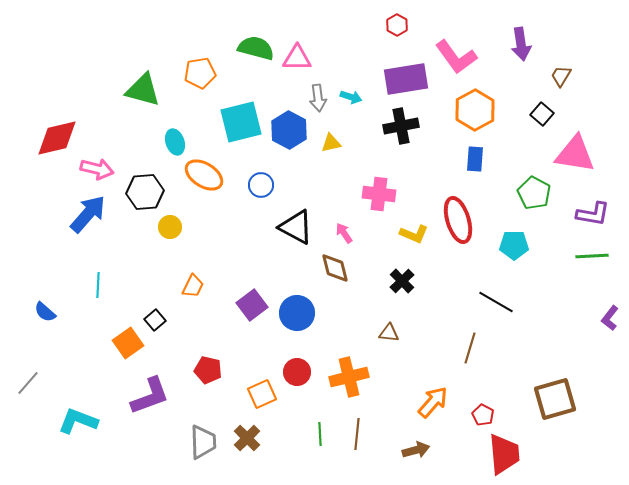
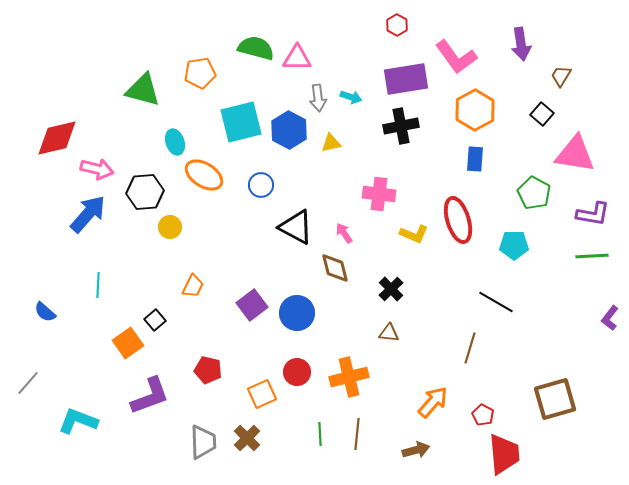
black cross at (402, 281): moved 11 px left, 8 px down
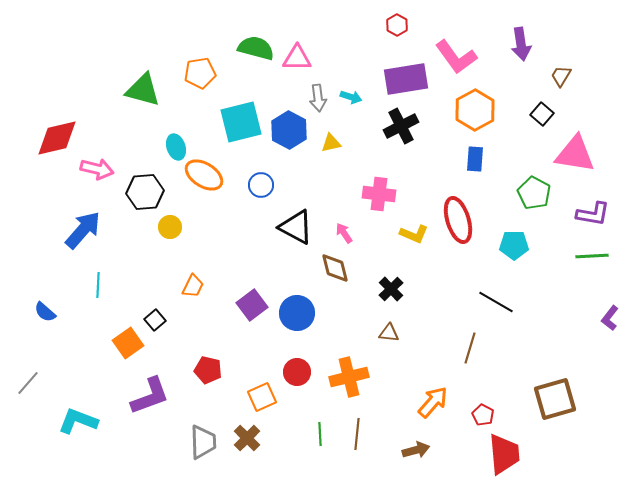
black cross at (401, 126): rotated 16 degrees counterclockwise
cyan ellipse at (175, 142): moved 1 px right, 5 px down
blue arrow at (88, 214): moved 5 px left, 16 px down
orange square at (262, 394): moved 3 px down
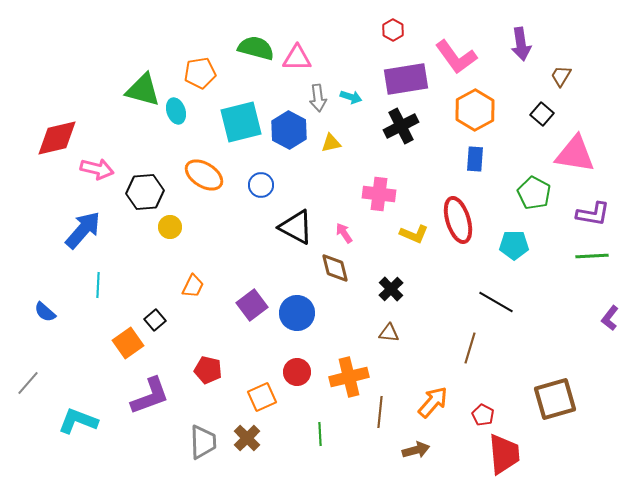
red hexagon at (397, 25): moved 4 px left, 5 px down
cyan ellipse at (176, 147): moved 36 px up
brown line at (357, 434): moved 23 px right, 22 px up
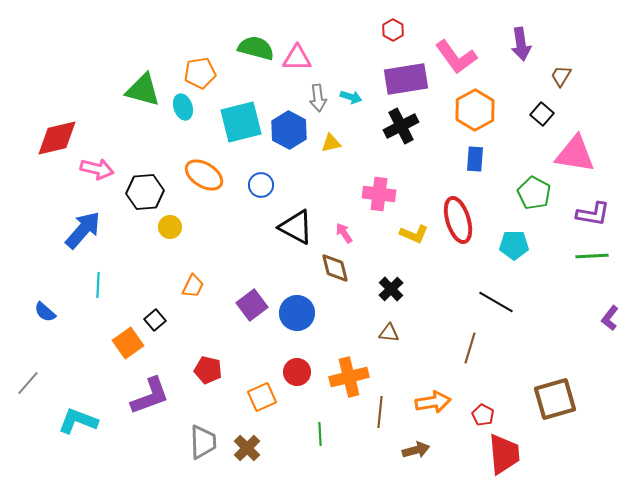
cyan ellipse at (176, 111): moved 7 px right, 4 px up
orange arrow at (433, 402): rotated 40 degrees clockwise
brown cross at (247, 438): moved 10 px down
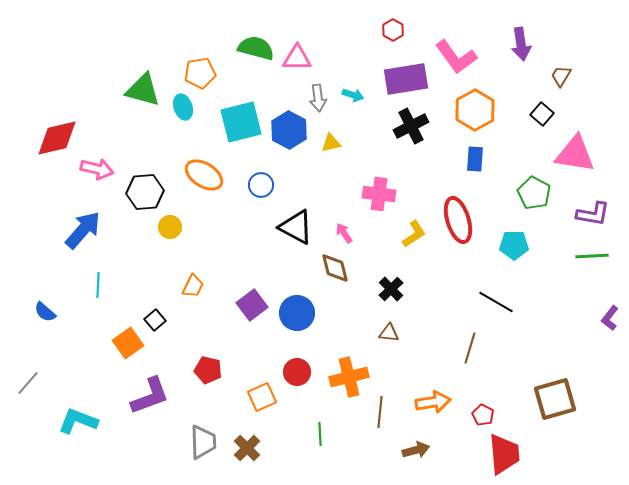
cyan arrow at (351, 97): moved 2 px right, 2 px up
black cross at (401, 126): moved 10 px right
yellow L-shape at (414, 234): rotated 56 degrees counterclockwise
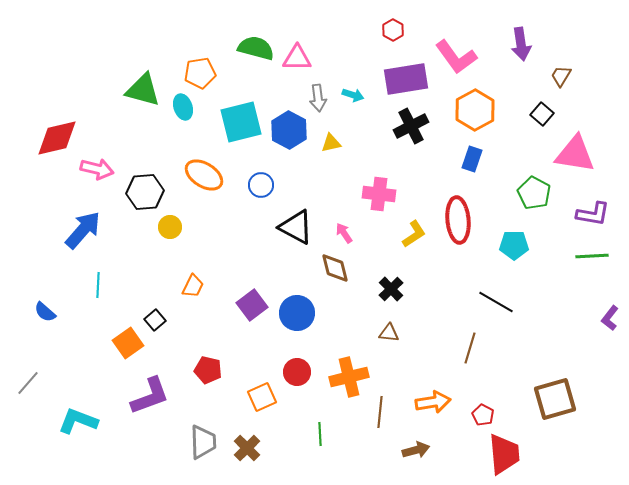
blue rectangle at (475, 159): moved 3 px left; rotated 15 degrees clockwise
red ellipse at (458, 220): rotated 12 degrees clockwise
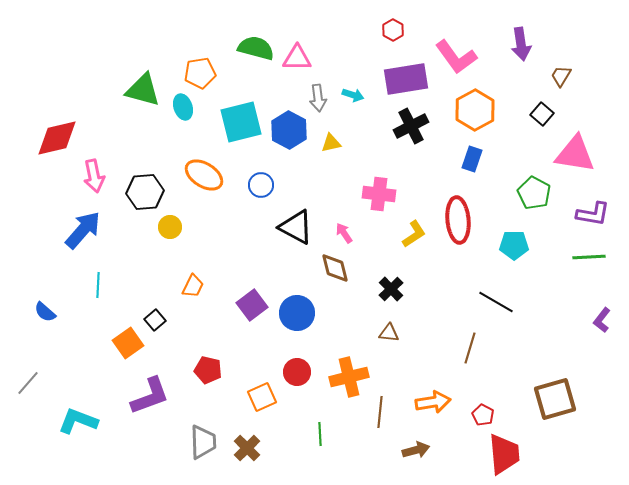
pink arrow at (97, 169): moved 3 px left, 7 px down; rotated 64 degrees clockwise
green line at (592, 256): moved 3 px left, 1 px down
purple L-shape at (610, 318): moved 8 px left, 2 px down
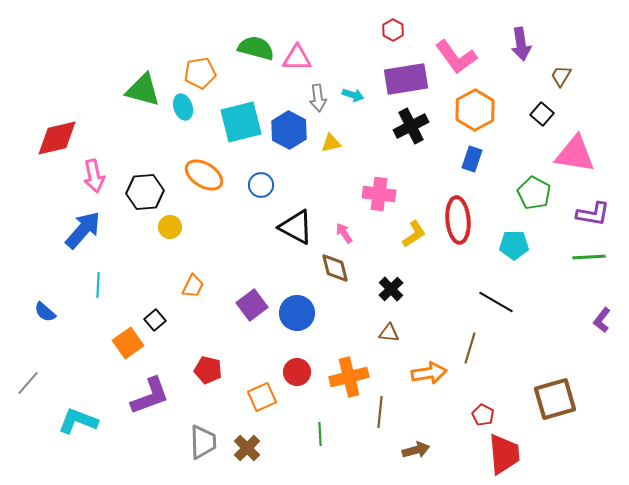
orange arrow at (433, 402): moved 4 px left, 29 px up
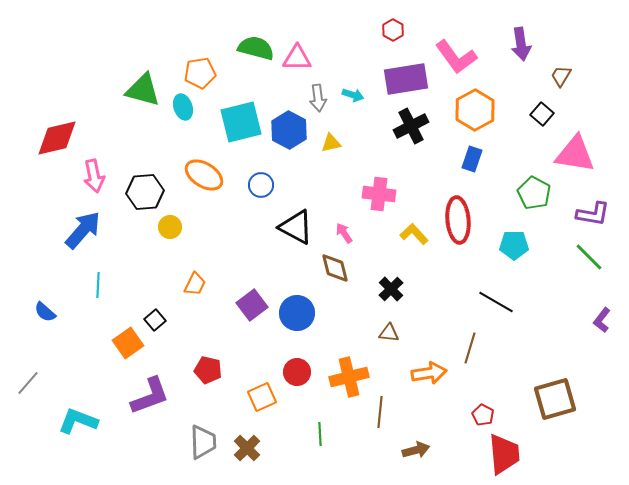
yellow L-shape at (414, 234): rotated 100 degrees counterclockwise
green line at (589, 257): rotated 48 degrees clockwise
orange trapezoid at (193, 286): moved 2 px right, 2 px up
